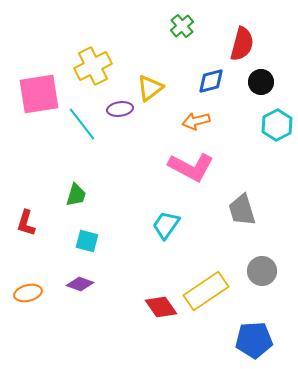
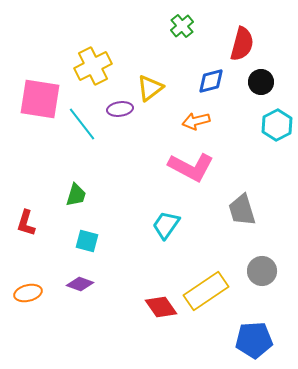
pink square: moved 1 px right, 5 px down; rotated 18 degrees clockwise
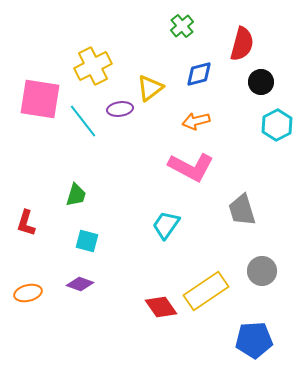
blue diamond: moved 12 px left, 7 px up
cyan line: moved 1 px right, 3 px up
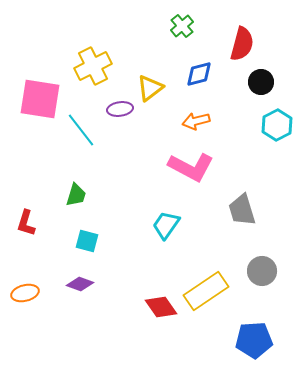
cyan line: moved 2 px left, 9 px down
orange ellipse: moved 3 px left
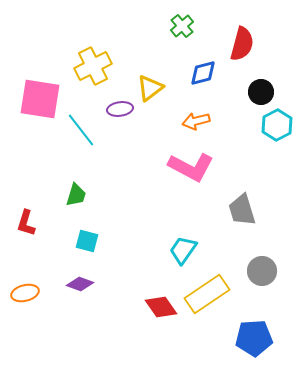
blue diamond: moved 4 px right, 1 px up
black circle: moved 10 px down
cyan trapezoid: moved 17 px right, 25 px down
yellow rectangle: moved 1 px right, 3 px down
blue pentagon: moved 2 px up
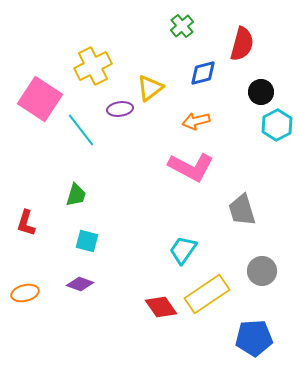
pink square: rotated 24 degrees clockwise
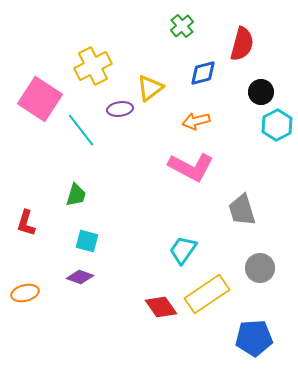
gray circle: moved 2 px left, 3 px up
purple diamond: moved 7 px up
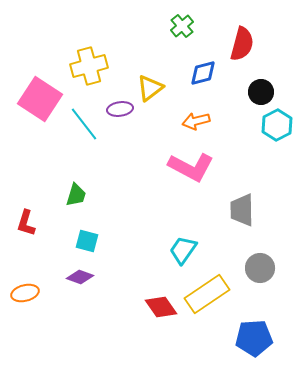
yellow cross: moved 4 px left; rotated 12 degrees clockwise
cyan line: moved 3 px right, 6 px up
gray trapezoid: rotated 16 degrees clockwise
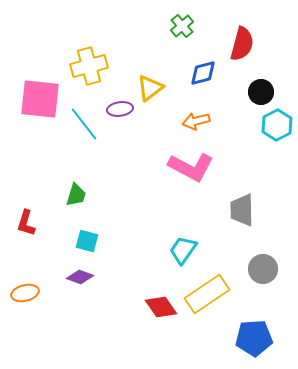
pink square: rotated 27 degrees counterclockwise
gray circle: moved 3 px right, 1 px down
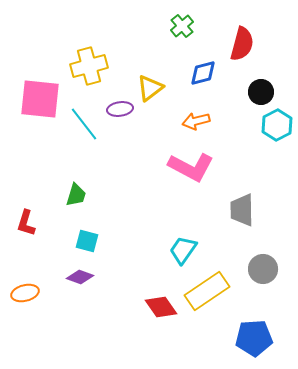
yellow rectangle: moved 3 px up
